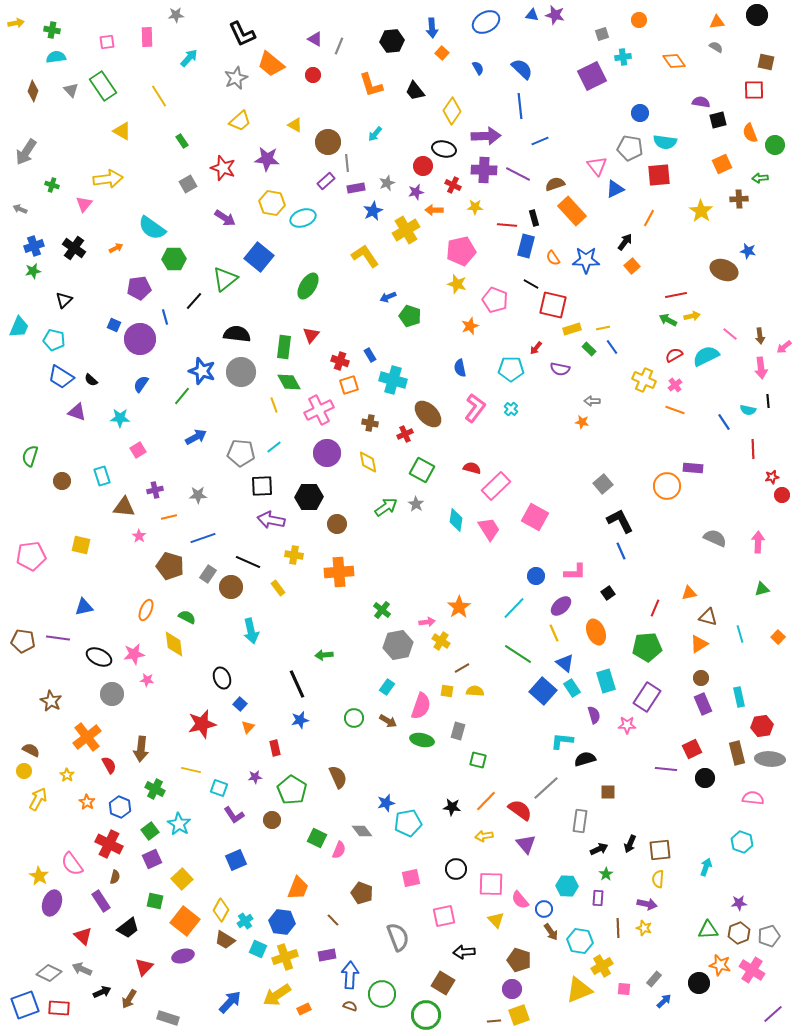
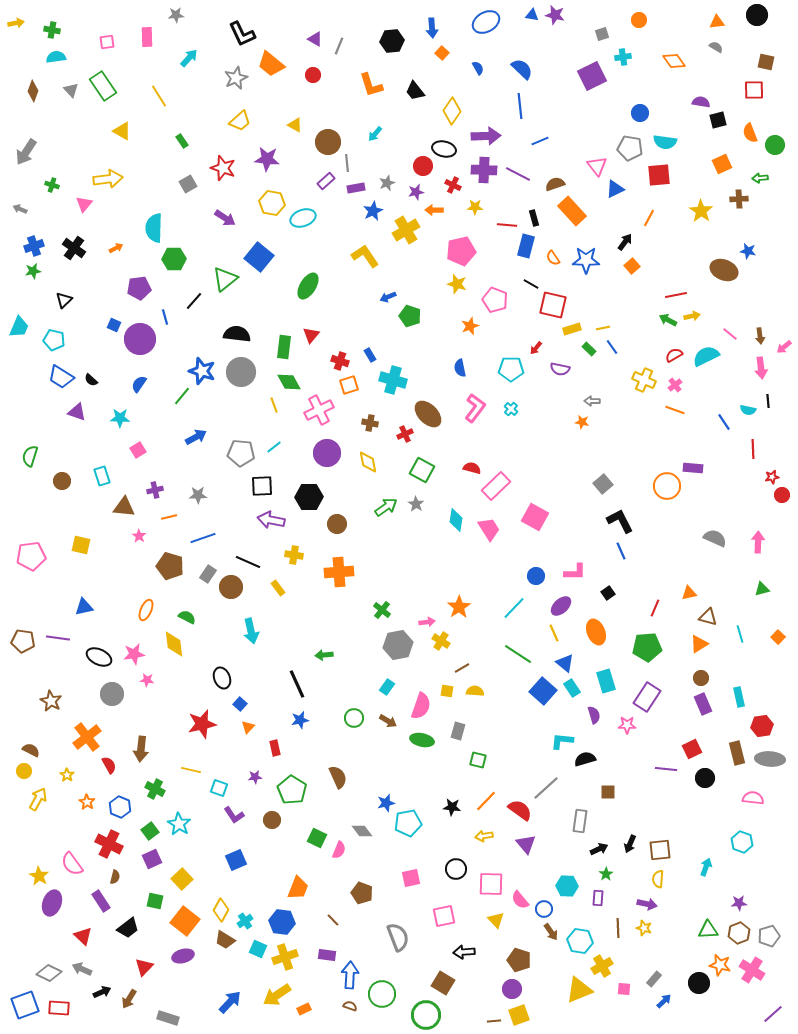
cyan semicircle at (152, 228): moved 2 px right; rotated 56 degrees clockwise
blue semicircle at (141, 384): moved 2 px left
purple rectangle at (327, 955): rotated 18 degrees clockwise
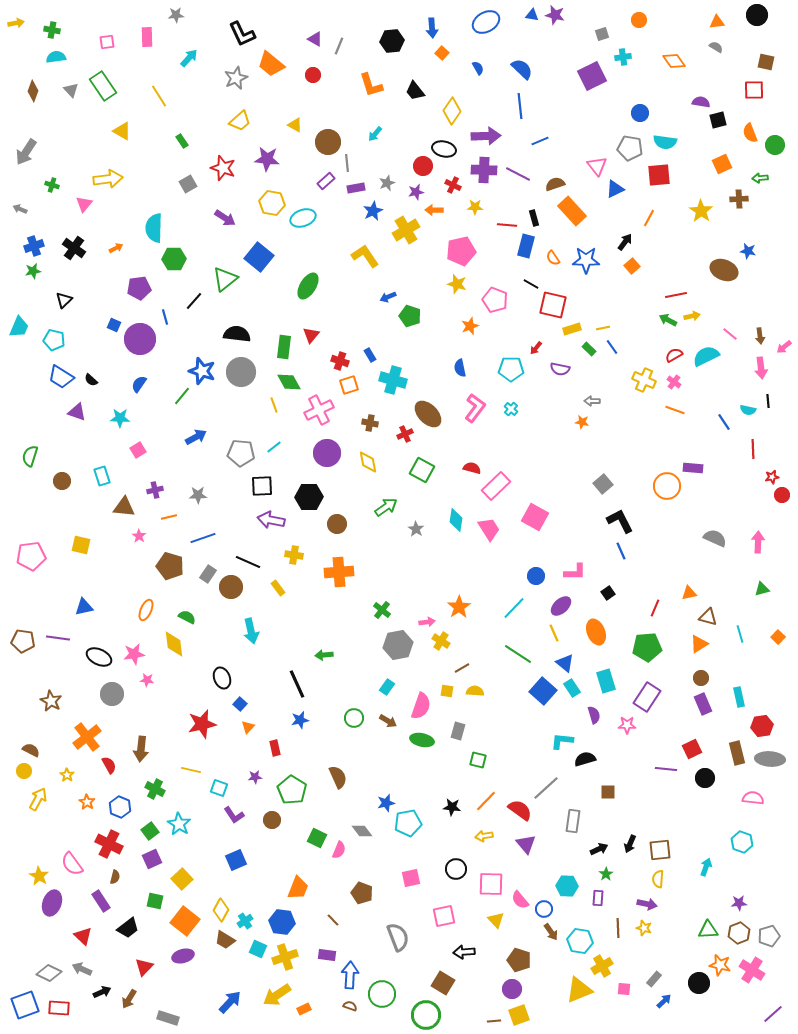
pink cross at (675, 385): moved 1 px left, 3 px up; rotated 16 degrees counterclockwise
gray star at (416, 504): moved 25 px down
gray rectangle at (580, 821): moved 7 px left
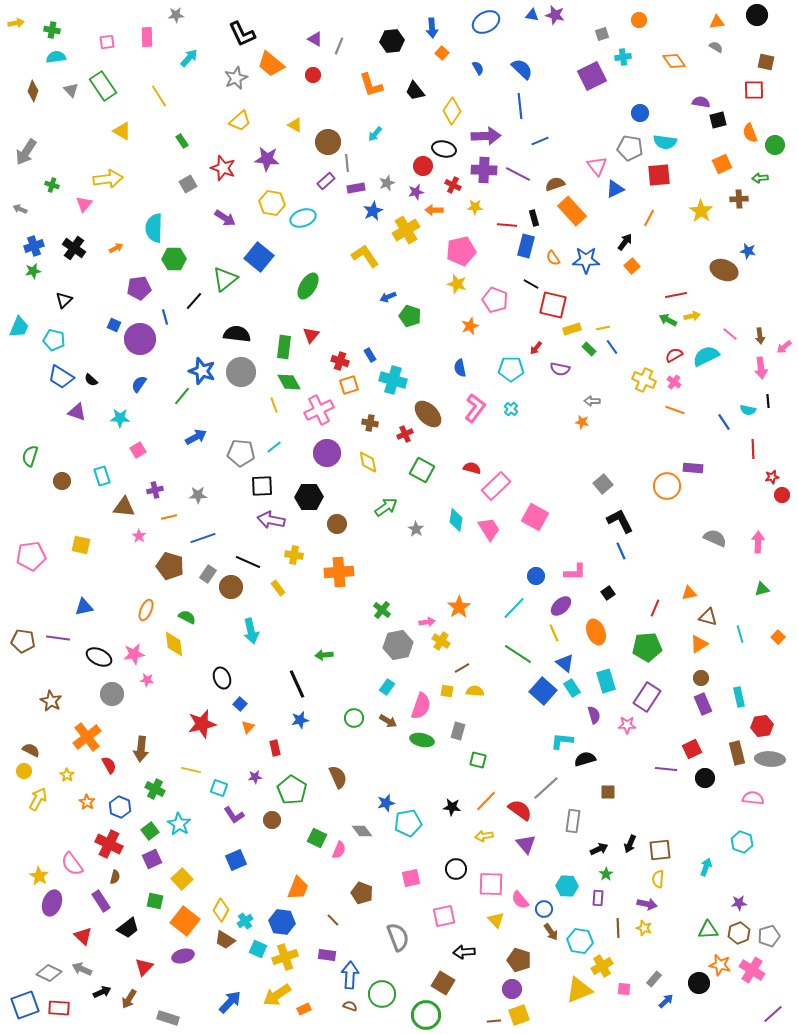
blue arrow at (664, 1001): moved 2 px right
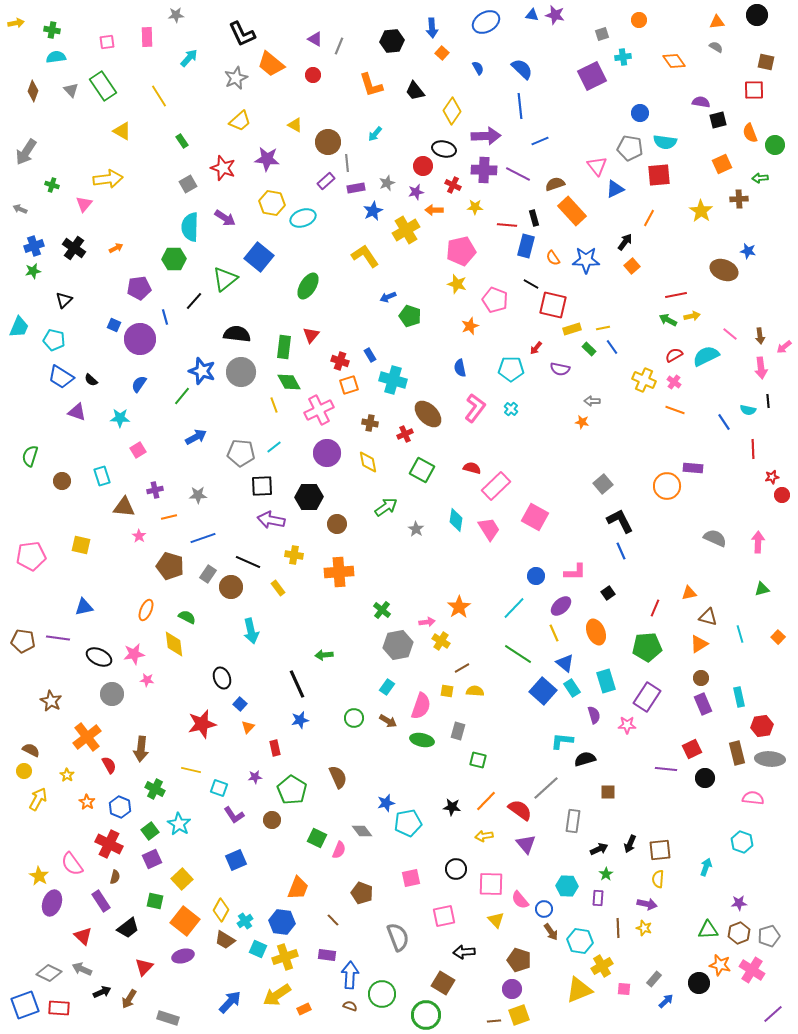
cyan semicircle at (154, 228): moved 36 px right, 1 px up
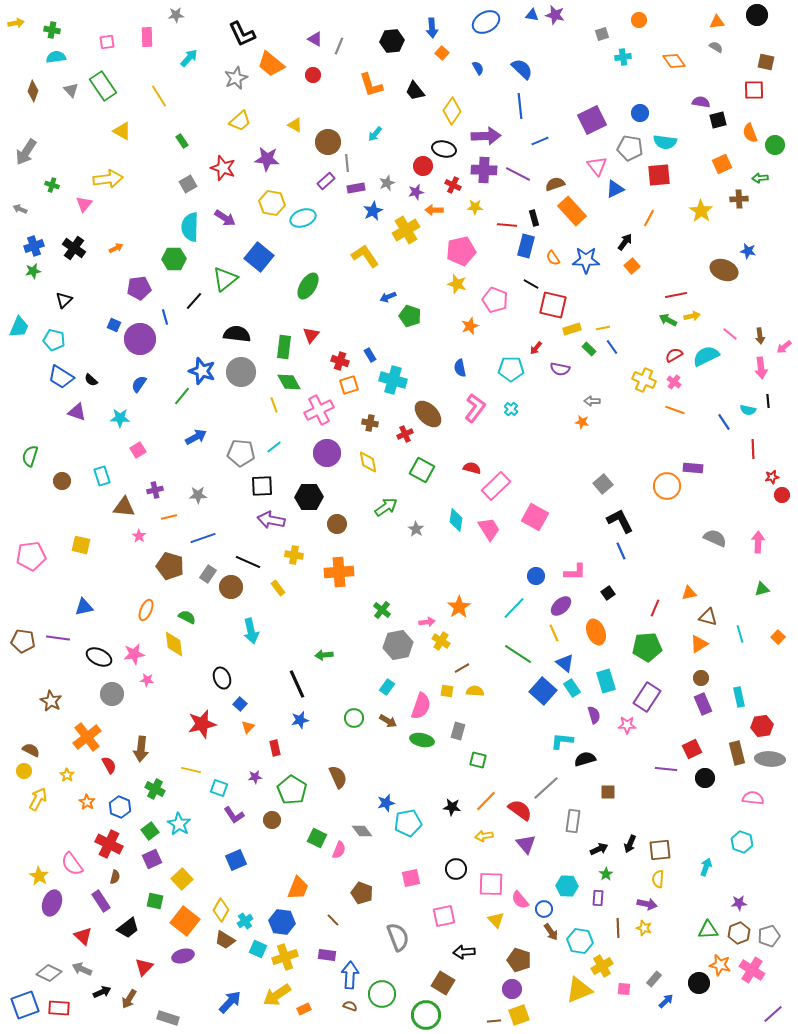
purple square at (592, 76): moved 44 px down
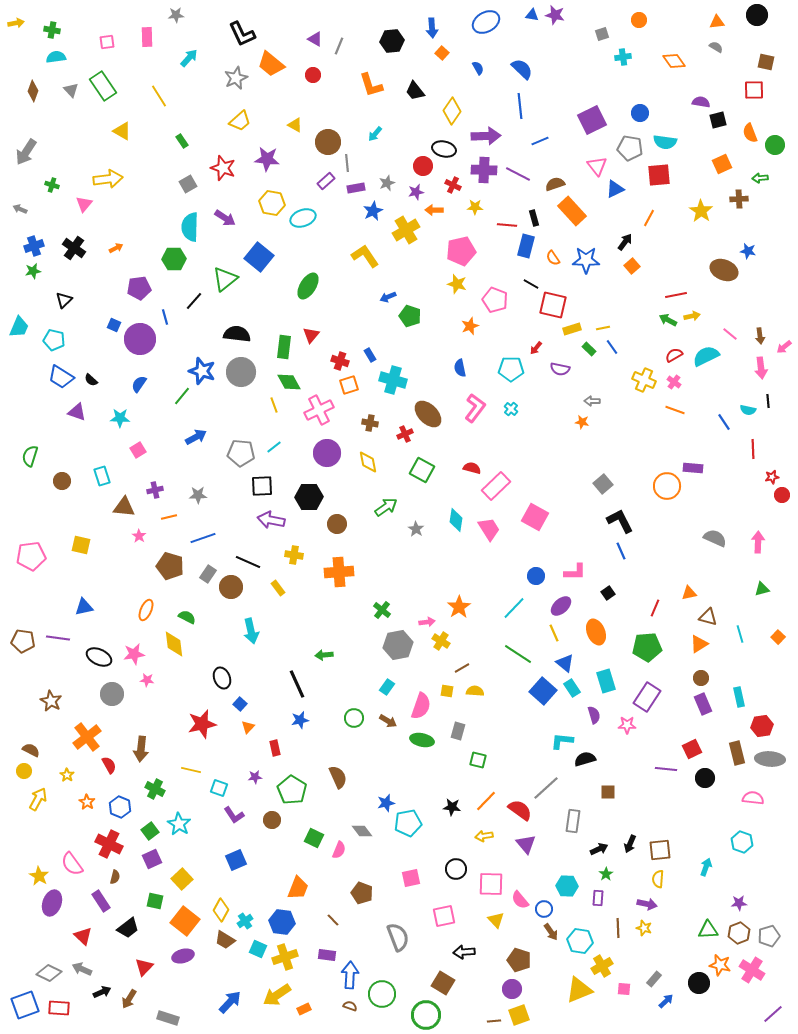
green square at (317, 838): moved 3 px left
